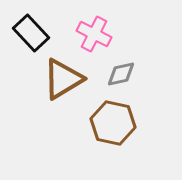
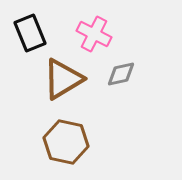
black rectangle: moved 1 px left; rotated 21 degrees clockwise
brown hexagon: moved 47 px left, 19 px down
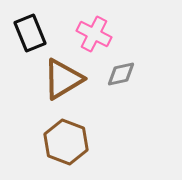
brown hexagon: rotated 9 degrees clockwise
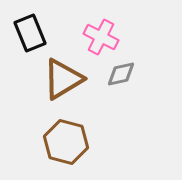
pink cross: moved 7 px right, 3 px down
brown hexagon: rotated 6 degrees counterclockwise
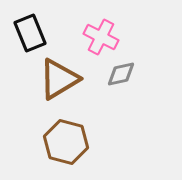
brown triangle: moved 4 px left
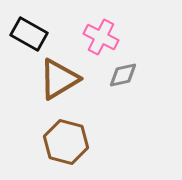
black rectangle: moved 1 px left, 1 px down; rotated 39 degrees counterclockwise
gray diamond: moved 2 px right, 1 px down
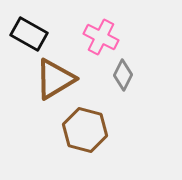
gray diamond: rotated 52 degrees counterclockwise
brown triangle: moved 4 px left
brown hexagon: moved 19 px right, 12 px up
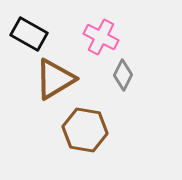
brown hexagon: rotated 6 degrees counterclockwise
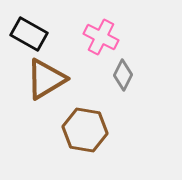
brown triangle: moved 9 px left
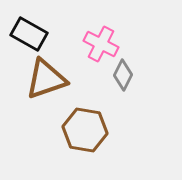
pink cross: moved 7 px down
brown triangle: rotated 12 degrees clockwise
